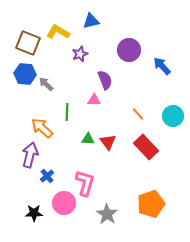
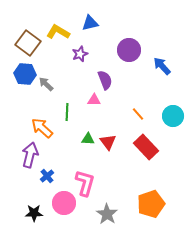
blue triangle: moved 1 px left, 2 px down
brown square: rotated 15 degrees clockwise
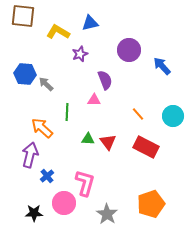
brown square: moved 5 px left, 27 px up; rotated 30 degrees counterclockwise
red rectangle: rotated 20 degrees counterclockwise
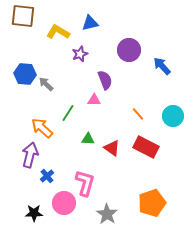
green line: moved 1 px right, 1 px down; rotated 30 degrees clockwise
red triangle: moved 4 px right, 6 px down; rotated 18 degrees counterclockwise
orange pentagon: moved 1 px right, 1 px up
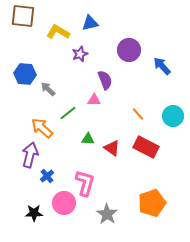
gray arrow: moved 2 px right, 5 px down
green line: rotated 18 degrees clockwise
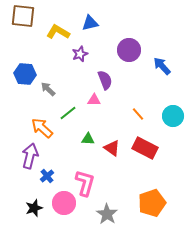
red rectangle: moved 1 px left, 1 px down
purple arrow: moved 1 px down
black star: moved 5 px up; rotated 18 degrees counterclockwise
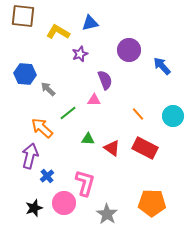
orange pentagon: rotated 20 degrees clockwise
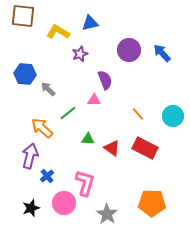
blue arrow: moved 13 px up
black star: moved 3 px left
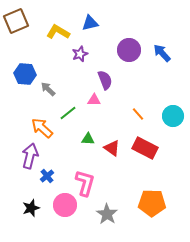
brown square: moved 7 px left, 5 px down; rotated 30 degrees counterclockwise
pink circle: moved 1 px right, 2 px down
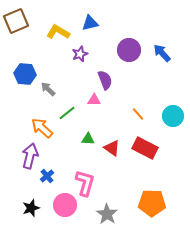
green line: moved 1 px left
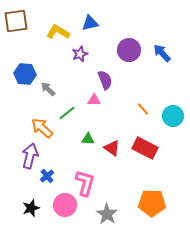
brown square: rotated 15 degrees clockwise
orange line: moved 5 px right, 5 px up
